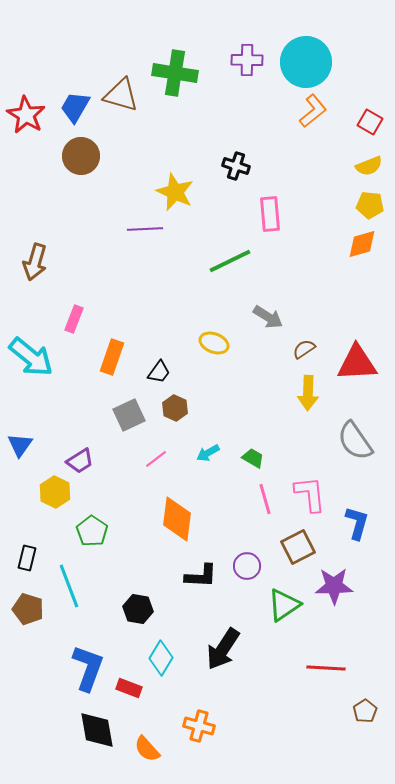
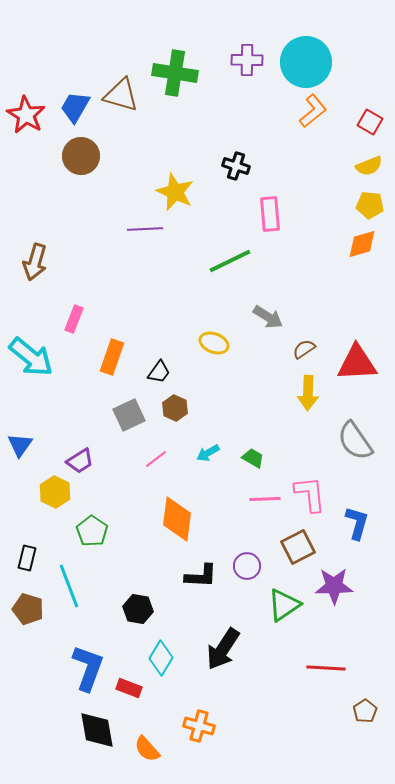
pink line at (265, 499): rotated 76 degrees counterclockwise
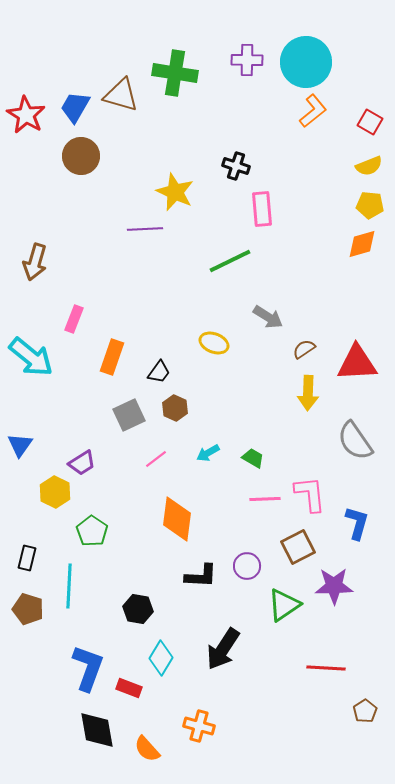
pink rectangle at (270, 214): moved 8 px left, 5 px up
purple trapezoid at (80, 461): moved 2 px right, 2 px down
cyan line at (69, 586): rotated 24 degrees clockwise
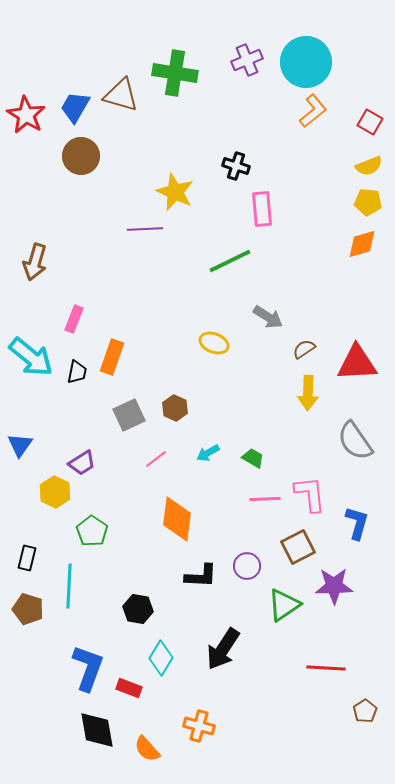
purple cross at (247, 60): rotated 24 degrees counterclockwise
yellow pentagon at (370, 205): moved 2 px left, 3 px up
black trapezoid at (159, 372): moved 82 px left; rotated 25 degrees counterclockwise
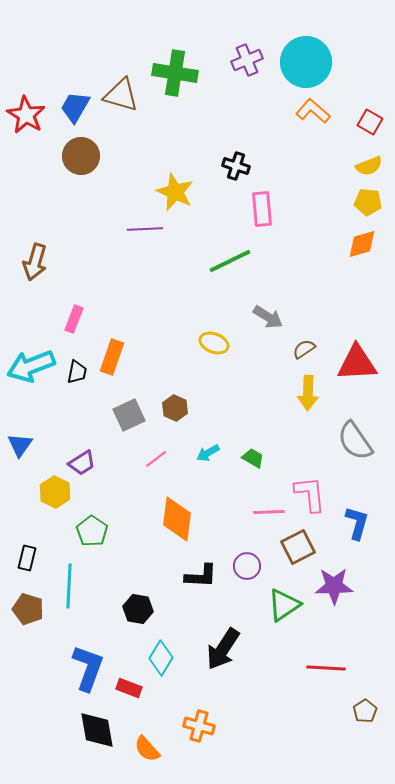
orange L-shape at (313, 111): rotated 100 degrees counterclockwise
cyan arrow at (31, 357): moved 9 px down; rotated 120 degrees clockwise
pink line at (265, 499): moved 4 px right, 13 px down
